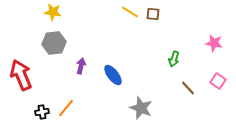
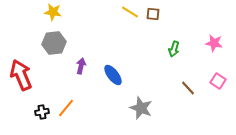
green arrow: moved 10 px up
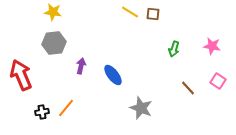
pink star: moved 2 px left, 3 px down
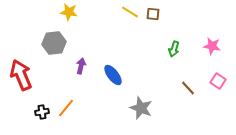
yellow star: moved 16 px right
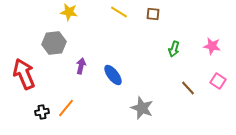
yellow line: moved 11 px left
red arrow: moved 3 px right, 1 px up
gray star: moved 1 px right
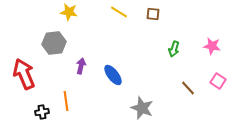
orange line: moved 7 px up; rotated 48 degrees counterclockwise
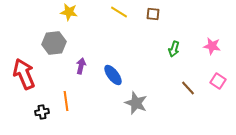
gray star: moved 6 px left, 5 px up
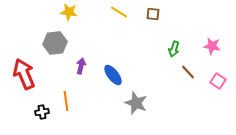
gray hexagon: moved 1 px right
brown line: moved 16 px up
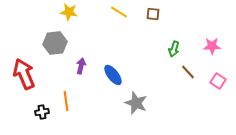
pink star: rotated 12 degrees counterclockwise
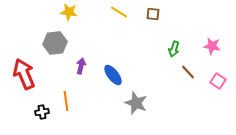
pink star: rotated 12 degrees clockwise
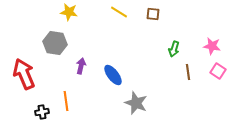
gray hexagon: rotated 15 degrees clockwise
brown line: rotated 35 degrees clockwise
pink square: moved 10 px up
